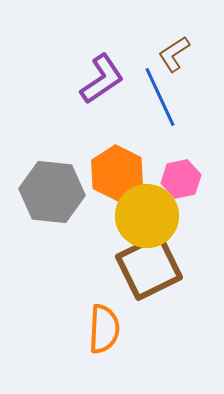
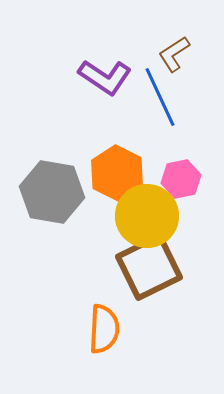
purple L-shape: moved 3 px right, 2 px up; rotated 68 degrees clockwise
gray hexagon: rotated 4 degrees clockwise
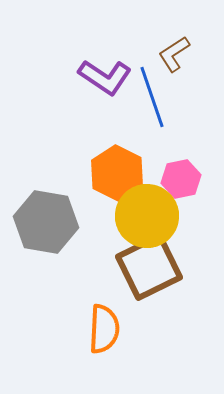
blue line: moved 8 px left; rotated 6 degrees clockwise
gray hexagon: moved 6 px left, 30 px down
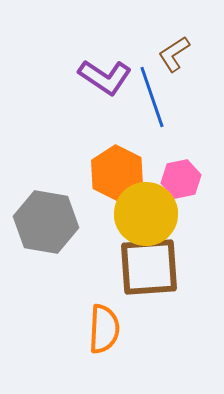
yellow circle: moved 1 px left, 2 px up
brown square: rotated 22 degrees clockwise
